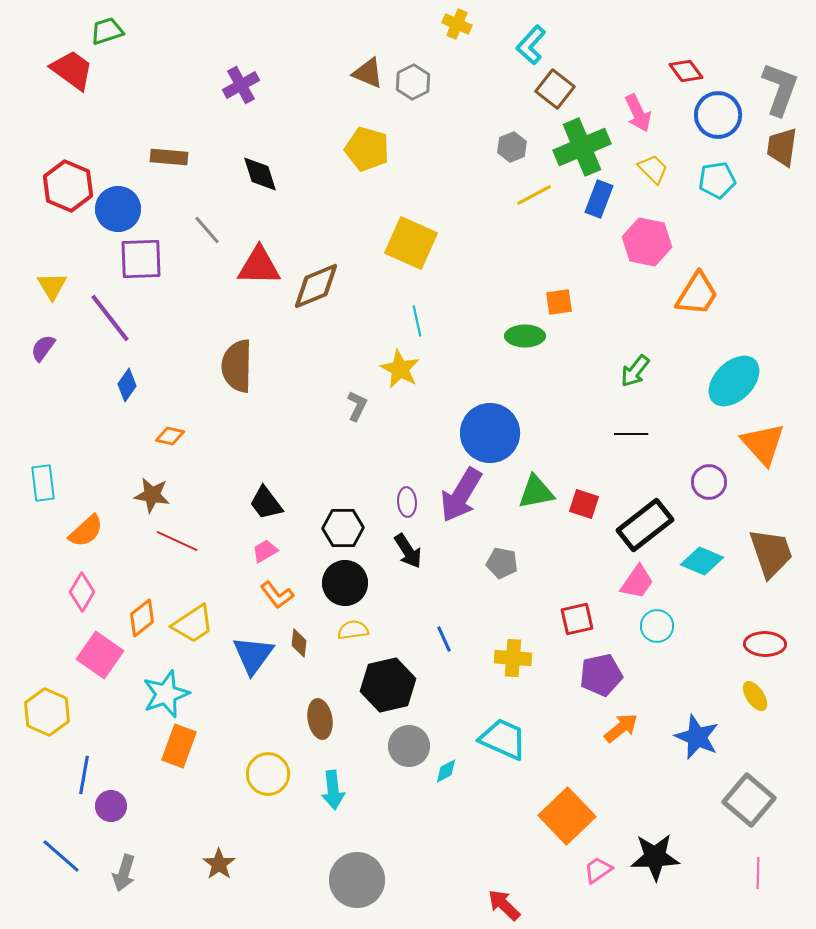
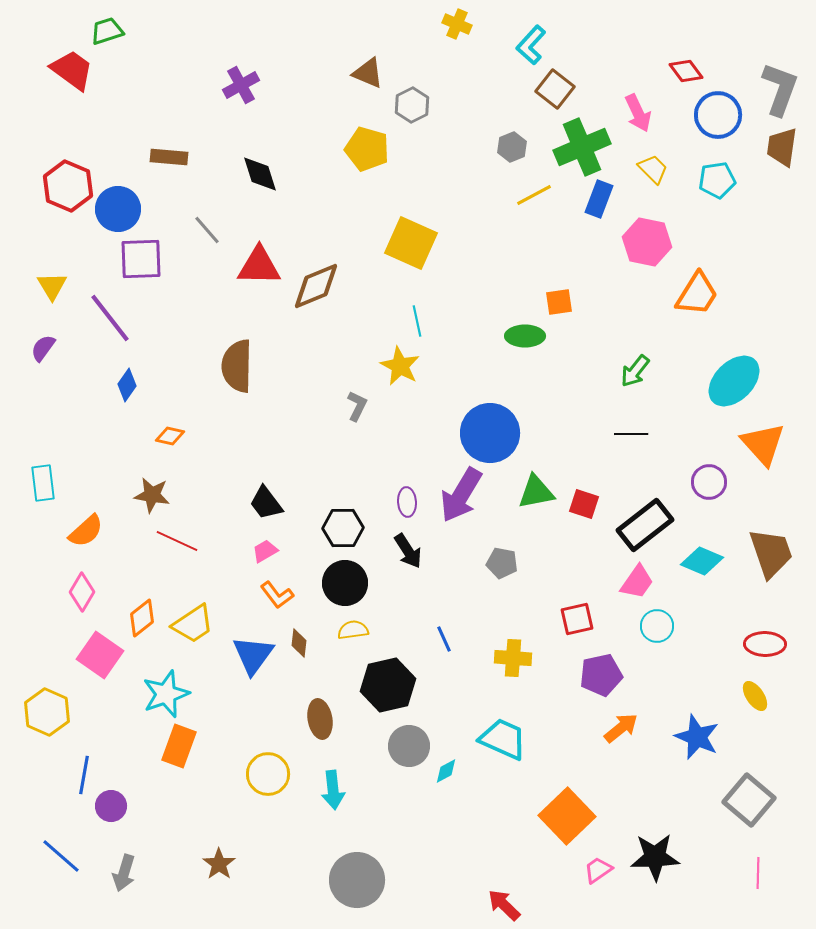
gray hexagon at (413, 82): moved 1 px left, 23 px down
yellow star at (400, 369): moved 3 px up
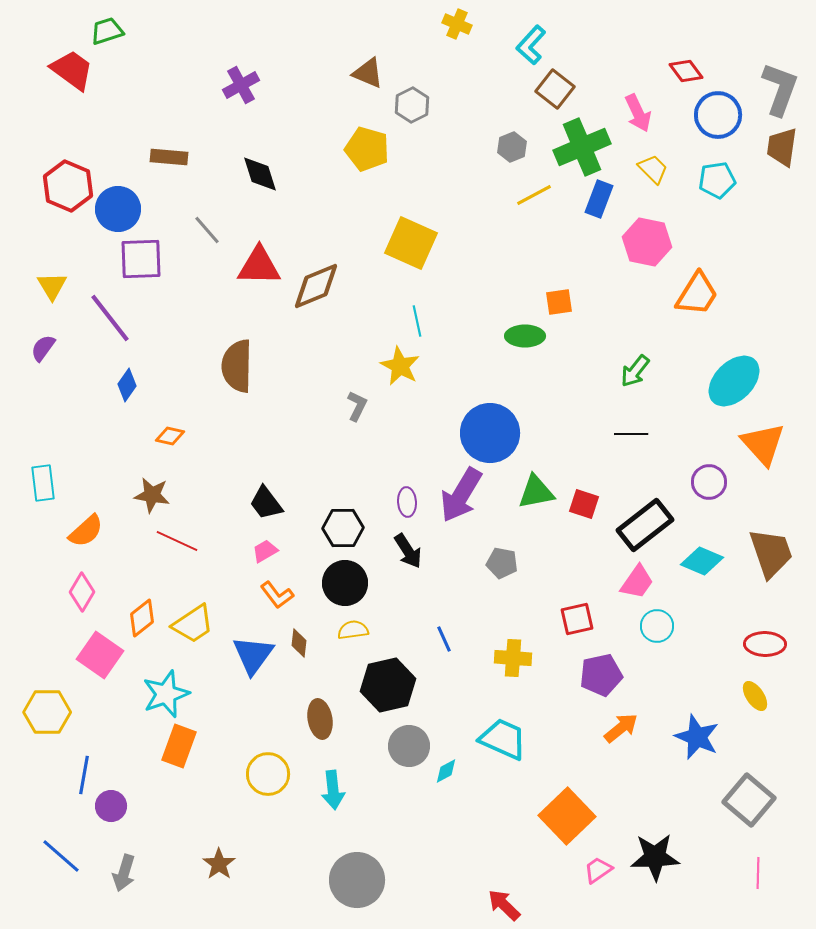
yellow hexagon at (47, 712): rotated 24 degrees counterclockwise
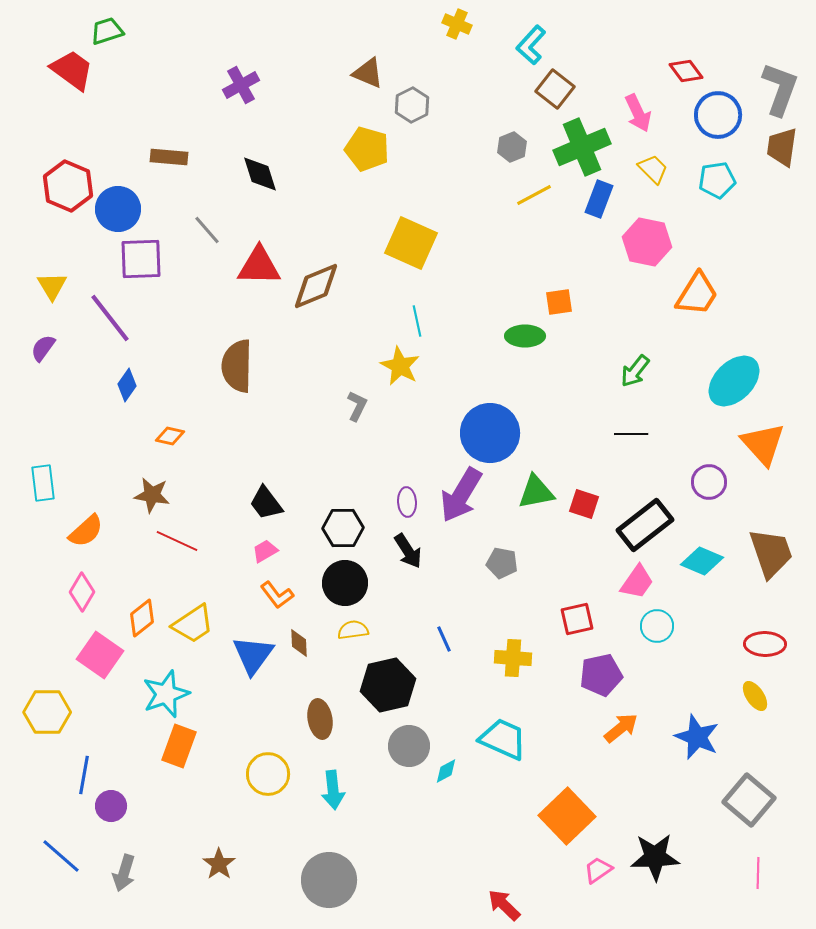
brown diamond at (299, 643): rotated 8 degrees counterclockwise
gray circle at (357, 880): moved 28 px left
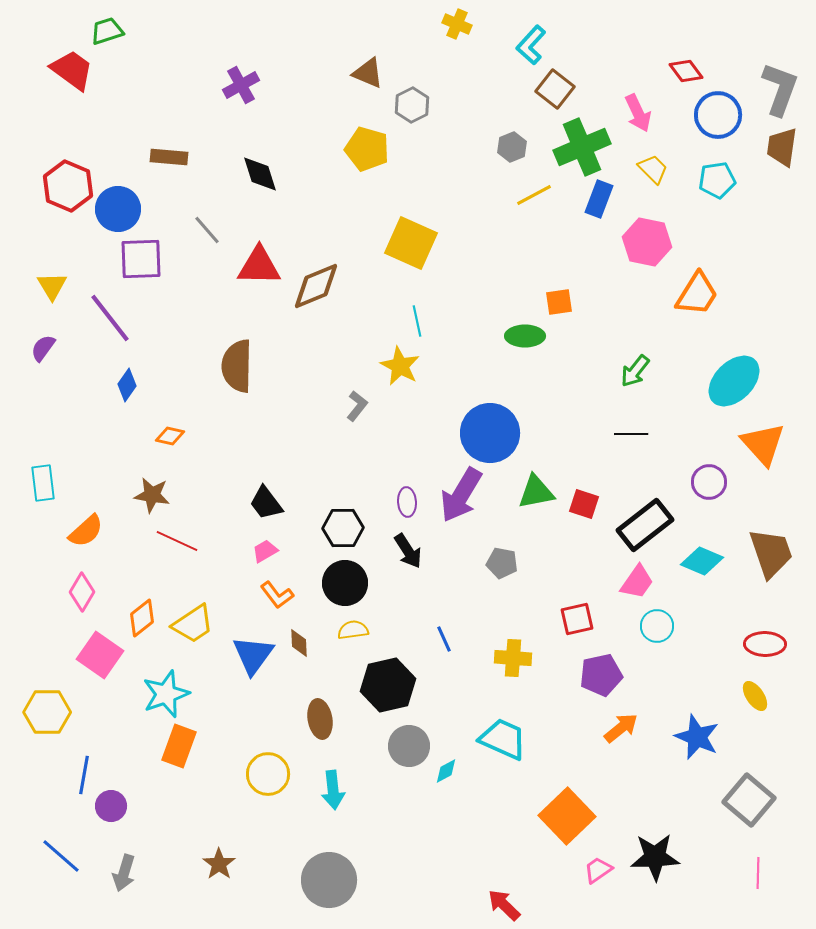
gray L-shape at (357, 406): rotated 12 degrees clockwise
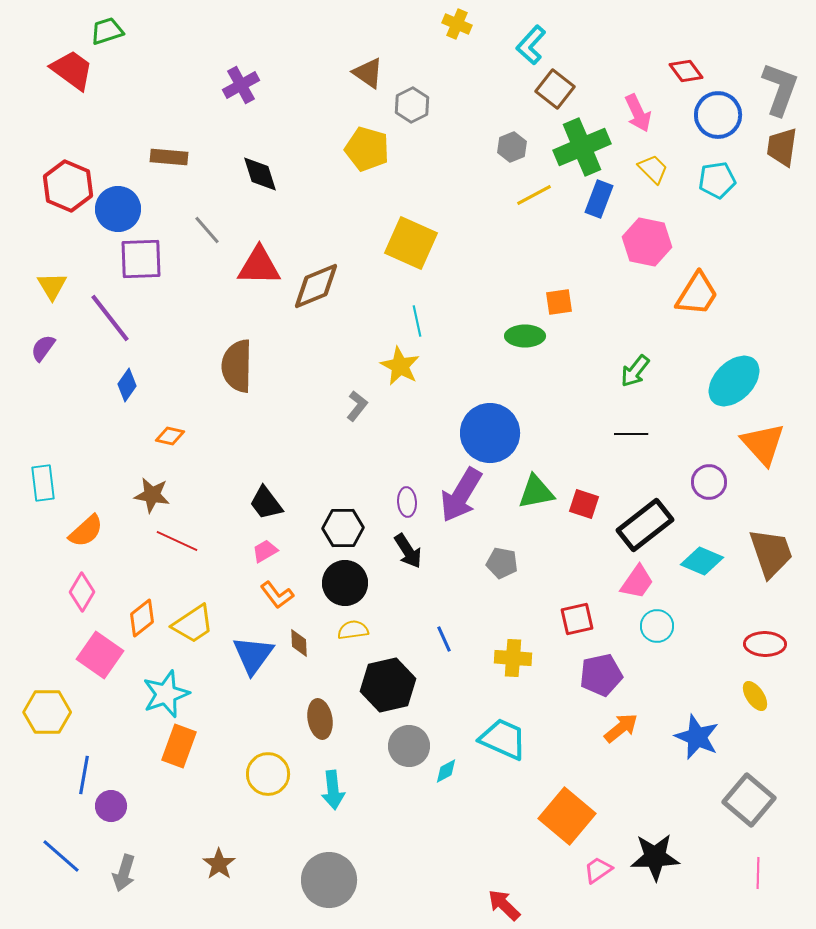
brown triangle at (368, 73): rotated 12 degrees clockwise
orange square at (567, 816): rotated 6 degrees counterclockwise
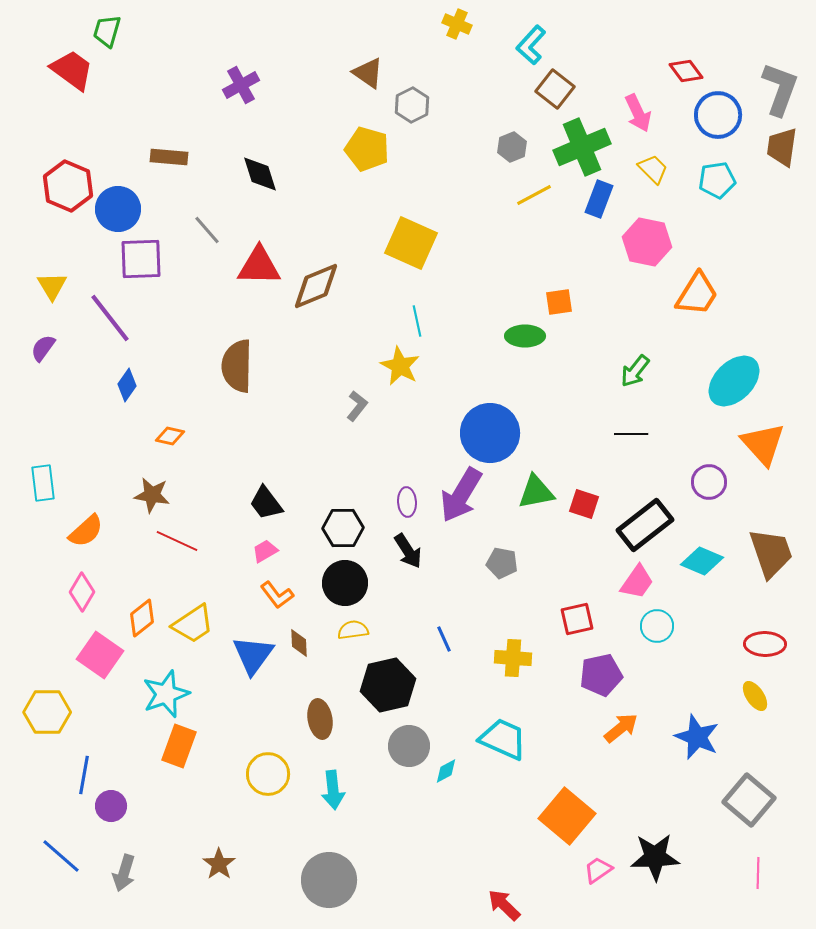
green trapezoid at (107, 31): rotated 56 degrees counterclockwise
